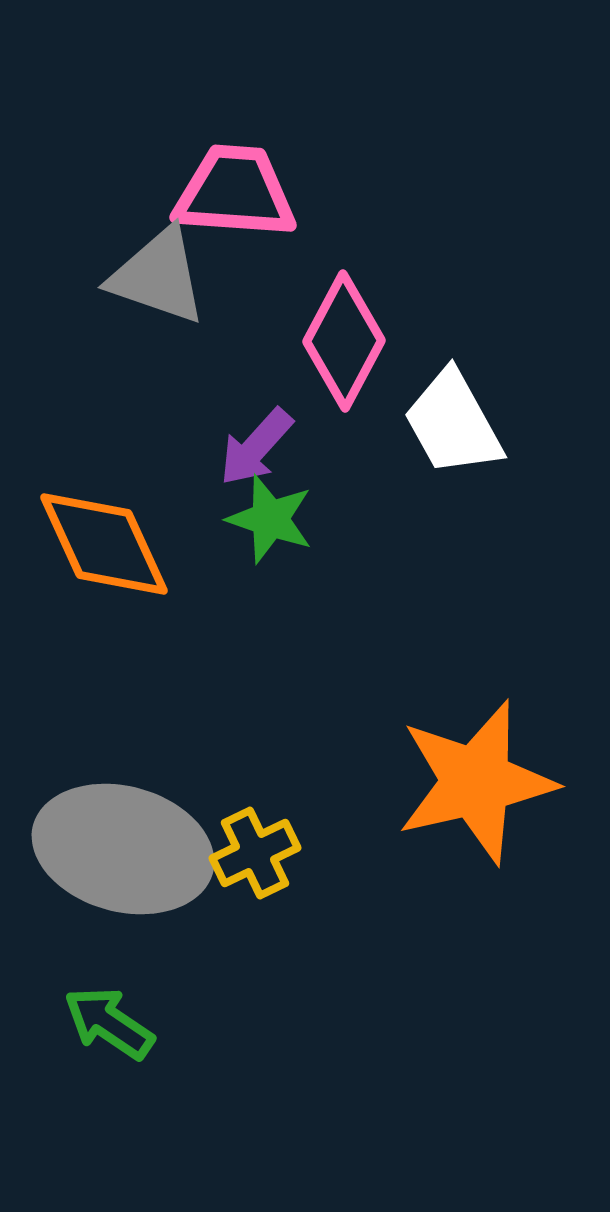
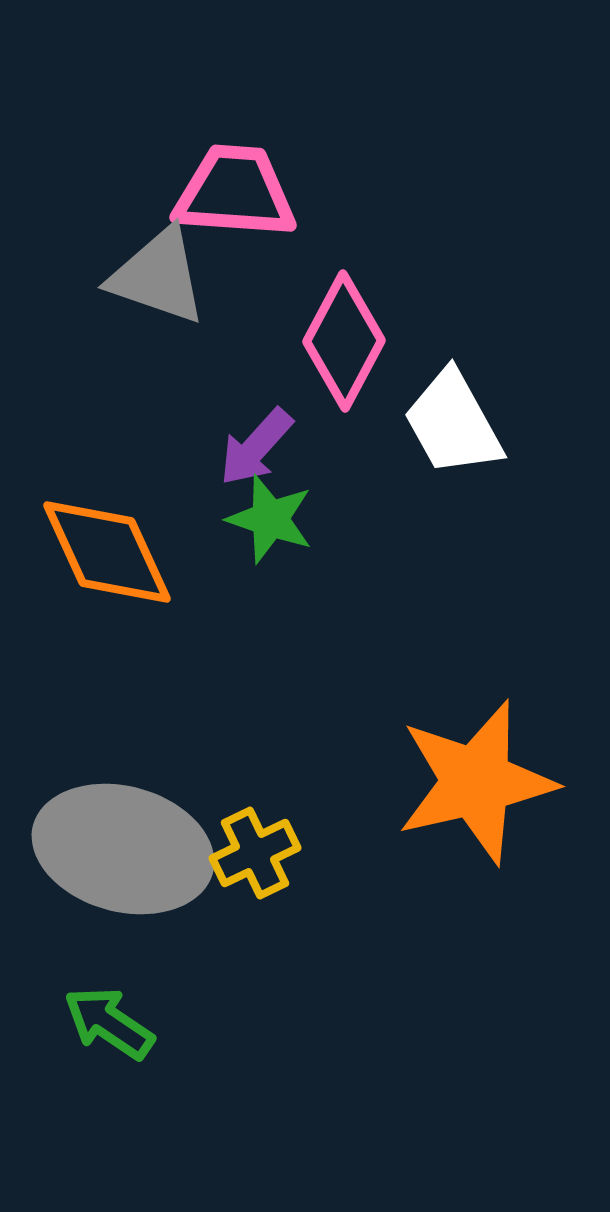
orange diamond: moved 3 px right, 8 px down
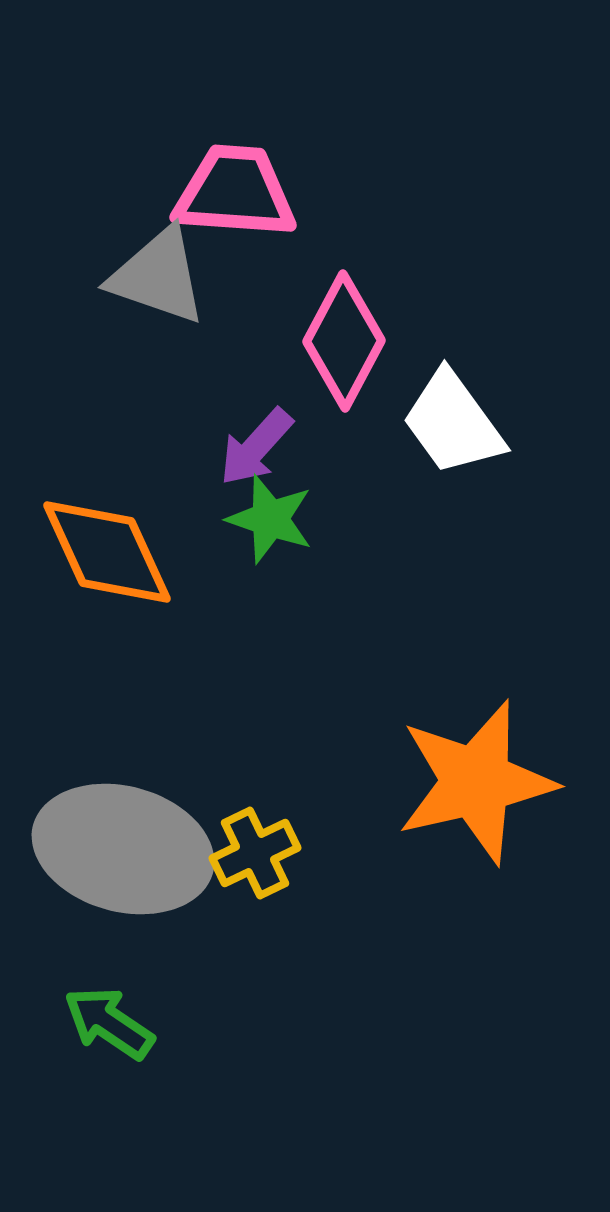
white trapezoid: rotated 7 degrees counterclockwise
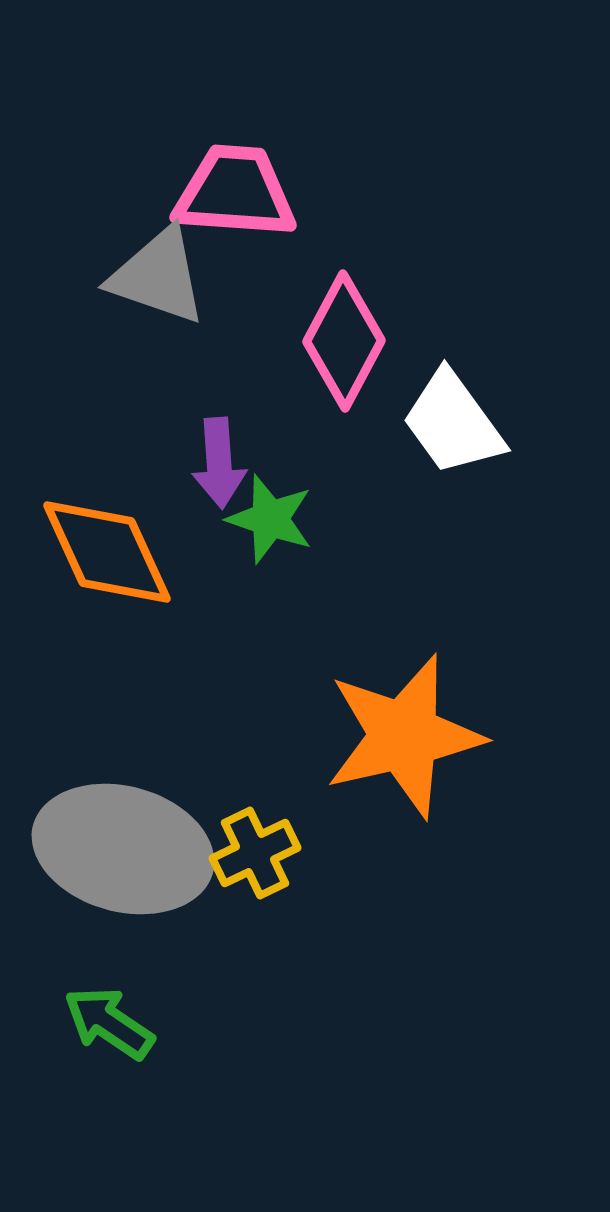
purple arrow: moved 37 px left, 16 px down; rotated 46 degrees counterclockwise
orange star: moved 72 px left, 46 px up
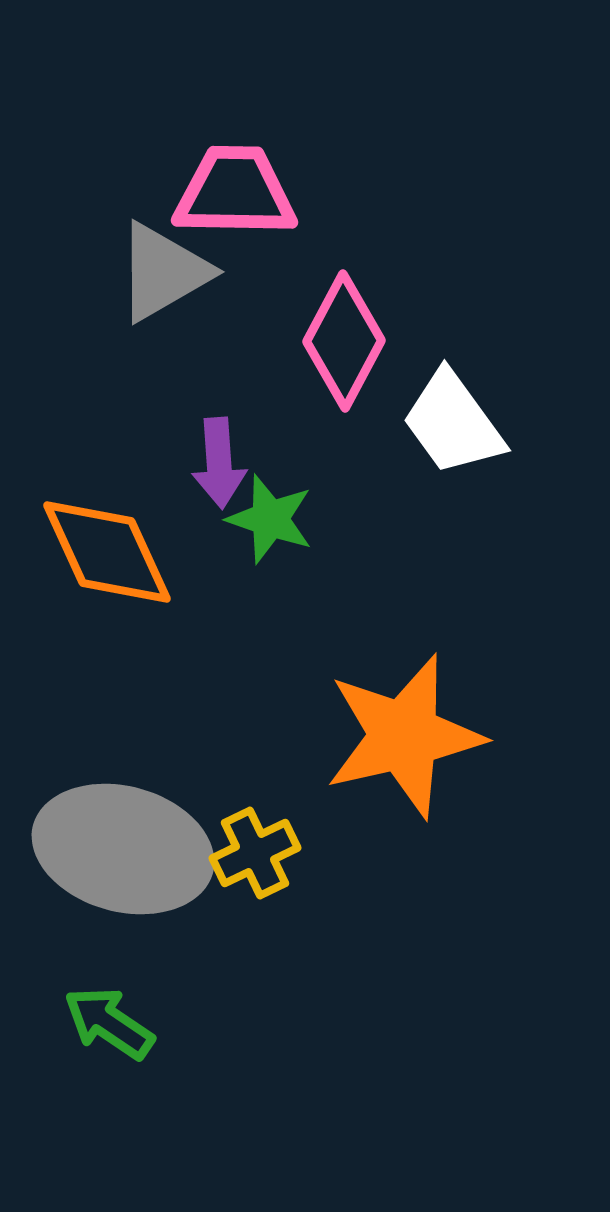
pink trapezoid: rotated 3 degrees counterclockwise
gray triangle: moved 5 px right, 4 px up; rotated 49 degrees counterclockwise
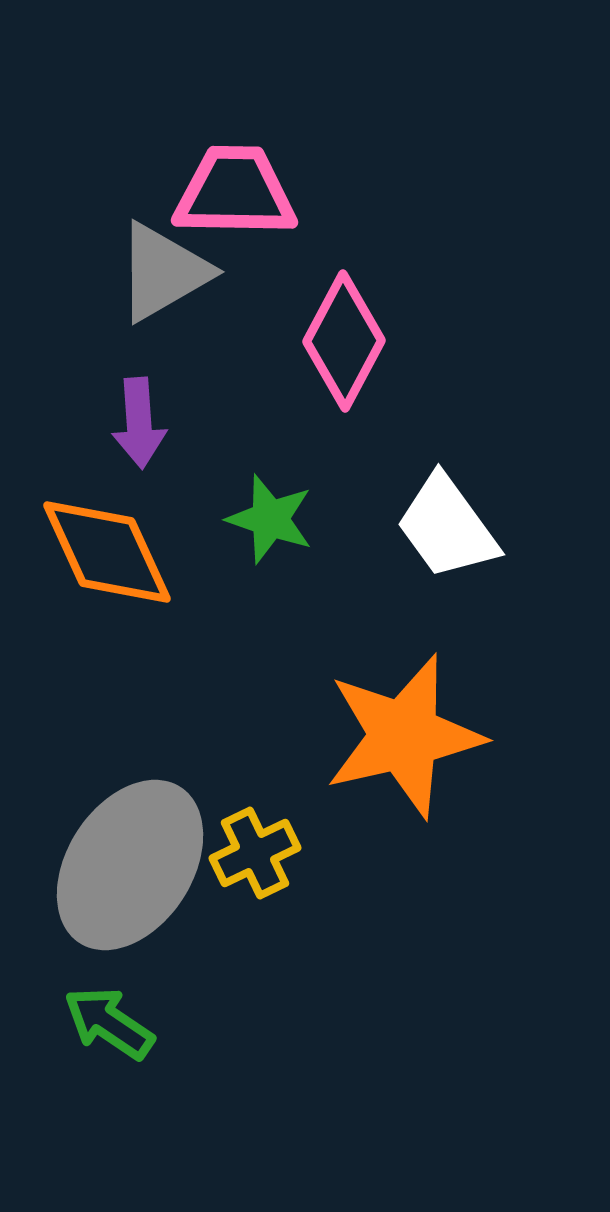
white trapezoid: moved 6 px left, 104 px down
purple arrow: moved 80 px left, 40 px up
gray ellipse: moved 7 px right, 16 px down; rotated 72 degrees counterclockwise
